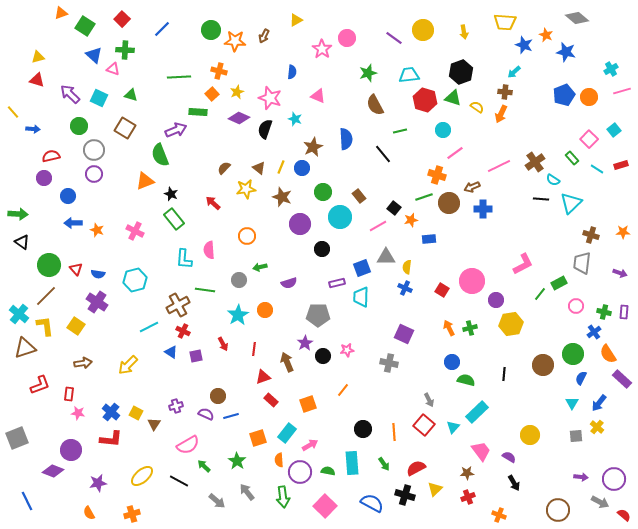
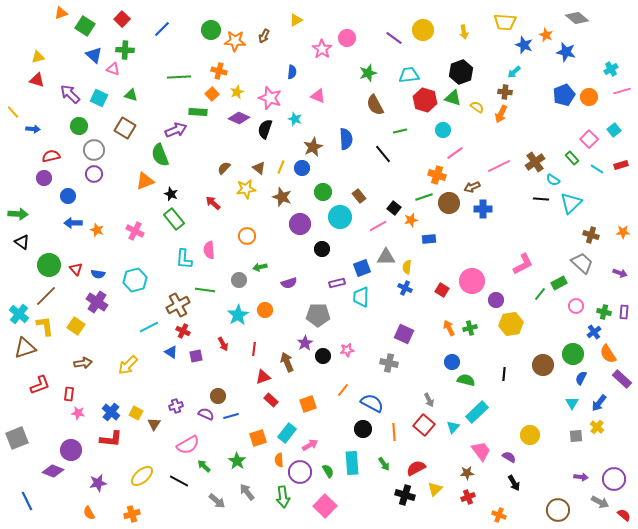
gray trapezoid at (582, 263): rotated 125 degrees clockwise
green semicircle at (328, 471): rotated 48 degrees clockwise
blue semicircle at (372, 503): moved 100 px up
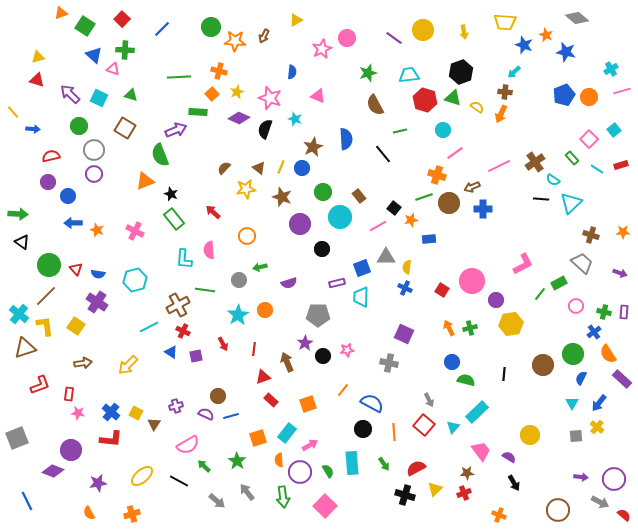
green circle at (211, 30): moved 3 px up
pink star at (322, 49): rotated 12 degrees clockwise
purple circle at (44, 178): moved 4 px right, 4 px down
red arrow at (213, 203): moved 9 px down
red cross at (468, 497): moved 4 px left, 4 px up
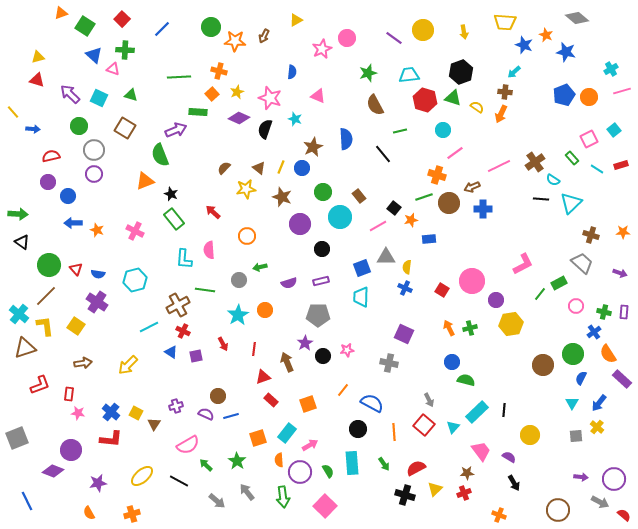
pink square at (589, 139): rotated 18 degrees clockwise
purple rectangle at (337, 283): moved 16 px left, 2 px up
black line at (504, 374): moved 36 px down
black circle at (363, 429): moved 5 px left
green arrow at (204, 466): moved 2 px right, 1 px up
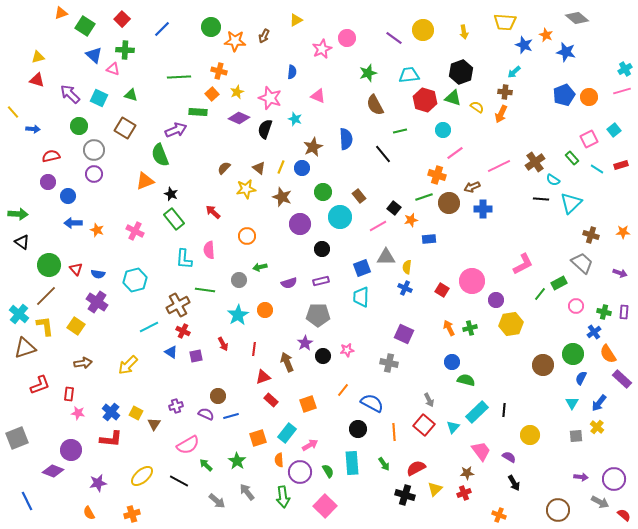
cyan cross at (611, 69): moved 14 px right
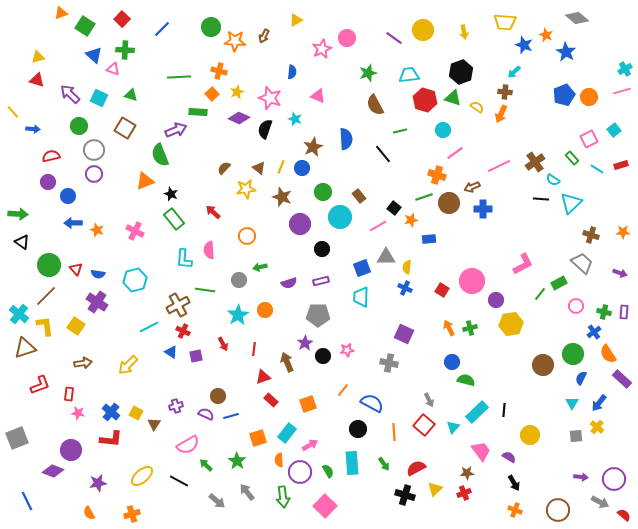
blue star at (566, 52): rotated 18 degrees clockwise
orange cross at (499, 515): moved 16 px right, 5 px up
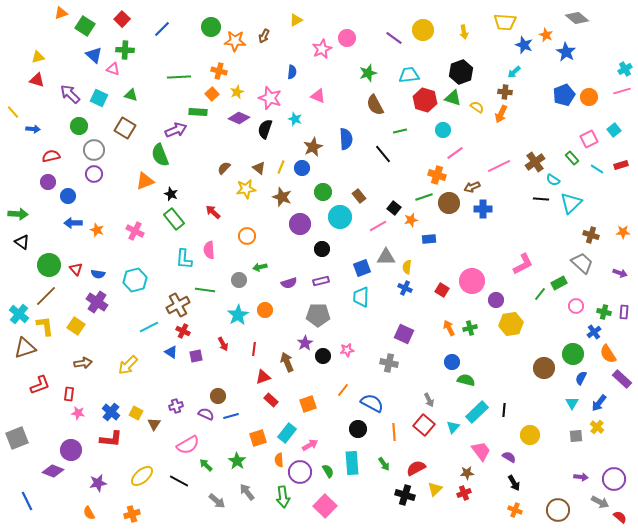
brown circle at (543, 365): moved 1 px right, 3 px down
red semicircle at (624, 515): moved 4 px left, 2 px down
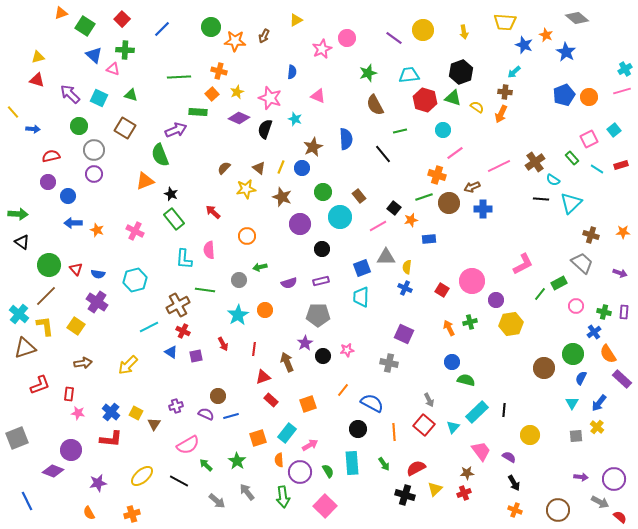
green cross at (470, 328): moved 6 px up
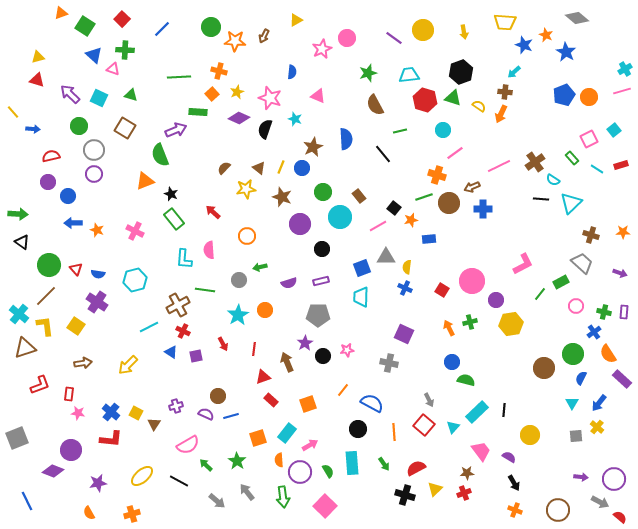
yellow semicircle at (477, 107): moved 2 px right, 1 px up
green rectangle at (559, 283): moved 2 px right, 1 px up
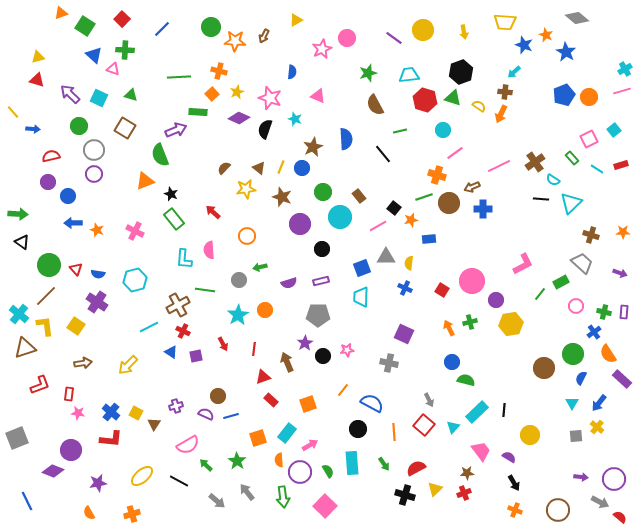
yellow semicircle at (407, 267): moved 2 px right, 4 px up
